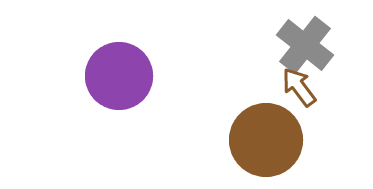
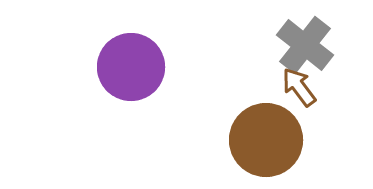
purple circle: moved 12 px right, 9 px up
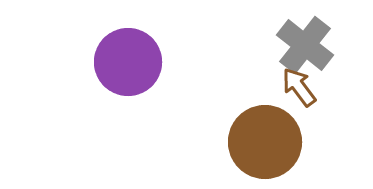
purple circle: moved 3 px left, 5 px up
brown circle: moved 1 px left, 2 px down
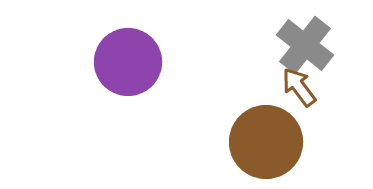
brown circle: moved 1 px right
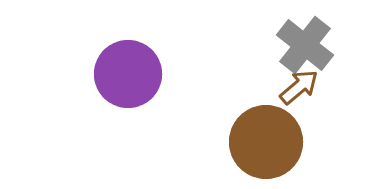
purple circle: moved 12 px down
brown arrow: rotated 87 degrees clockwise
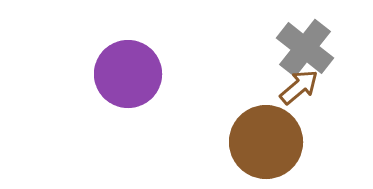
gray cross: moved 3 px down
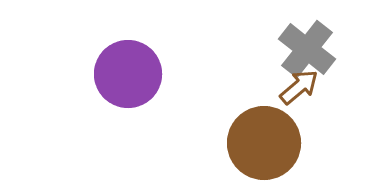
gray cross: moved 2 px right, 1 px down
brown circle: moved 2 px left, 1 px down
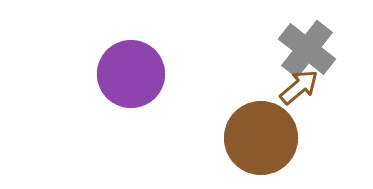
purple circle: moved 3 px right
brown circle: moved 3 px left, 5 px up
